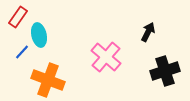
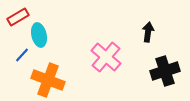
red rectangle: rotated 25 degrees clockwise
black arrow: rotated 18 degrees counterclockwise
blue line: moved 3 px down
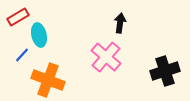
black arrow: moved 28 px left, 9 px up
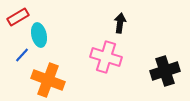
pink cross: rotated 24 degrees counterclockwise
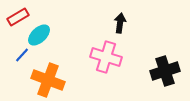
cyan ellipse: rotated 60 degrees clockwise
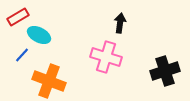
cyan ellipse: rotated 70 degrees clockwise
orange cross: moved 1 px right, 1 px down
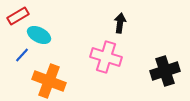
red rectangle: moved 1 px up
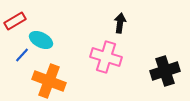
red rectangle: moved 3 px left, 5 px down
cyan ellipse: moved 2 px right, 5 px down
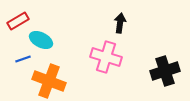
red rectangle: moved 3 px right
blue line: moved 1 px right, 4 px down; rotated 28 degrees clockwise
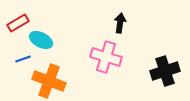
red rectangle: moved 2 px down
